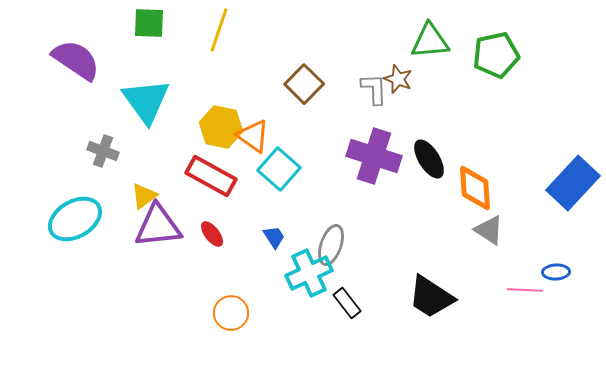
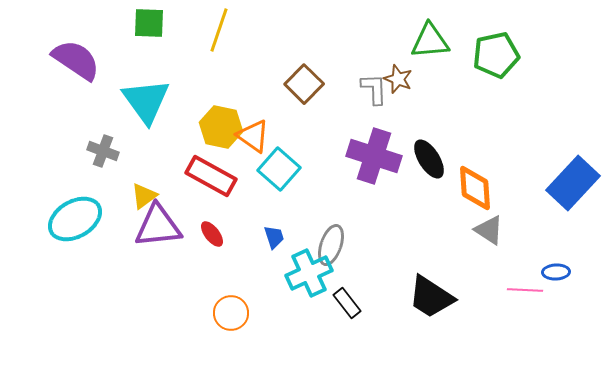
blue trapezoid: rotated 15 degrees clockwise
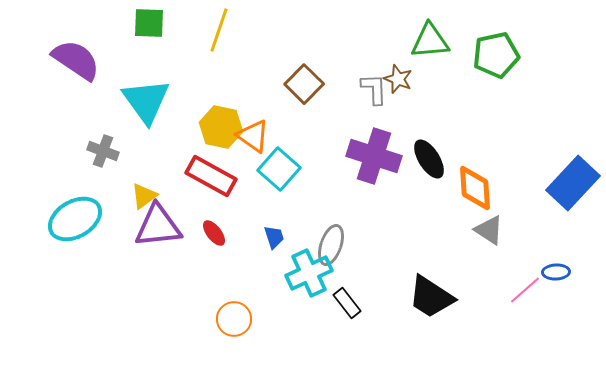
red ellipse: moved 2 px right, 1 px up
pink line: rotated 44 degrees counterclockwise
orange circle: moved 3 px right, 6 px down
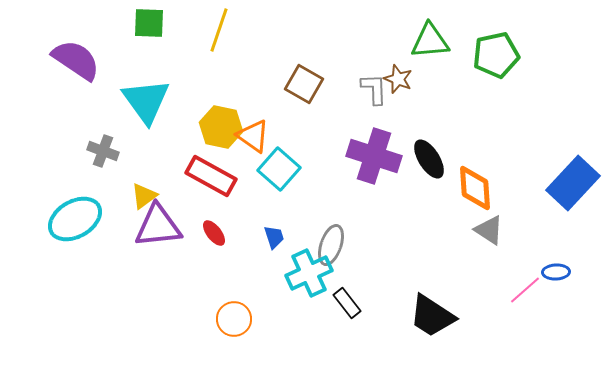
brown square: rotated 15 degrees counterclockwise
black trapezoid: moved 1 px right, 19 px down
